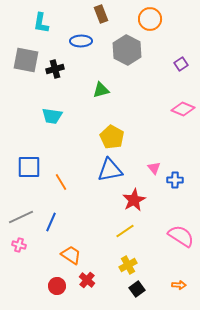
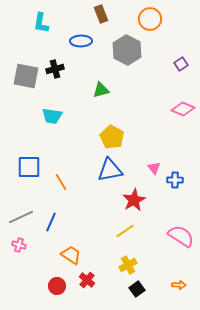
gray square: moved 16 px down
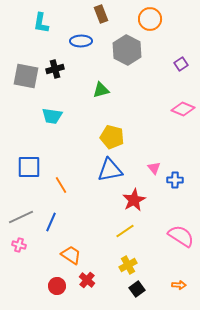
yellow pentagon: rotated 15 degrees counterclockwise
orange line: moved 3 px down
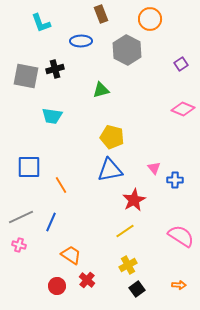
cyan L-shape: rotated 30 degrees counterclockwise
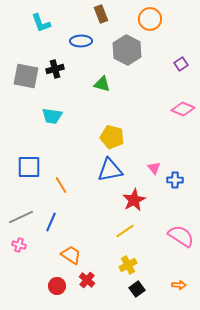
green triangle: moved 1 px right, 6 px up; rotated 30 degrees clockwise
